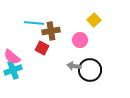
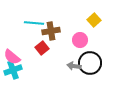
red square: rotated 24 degrees clockwise
black circle: moved 7 px up
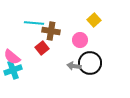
brown cross: rotated 18 degrees clockwise
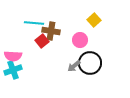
red square: moved 7 px up
pink semicircle: moved 1 px right, 1 px up; rotated 36 degrees counterclockwise
gray arrow: rotated 48 degrees counterclockwise
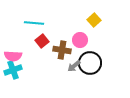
brown cross: moved 11 px right, 19 px down
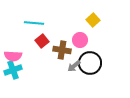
yellow square: moved 1 px left
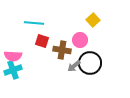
red square: rotated 32 degrees counterclockwise
